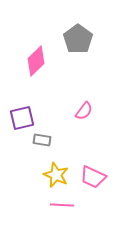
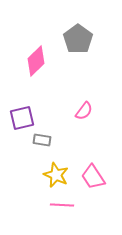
pink trapezoid: rotated 32 degrees clockwise
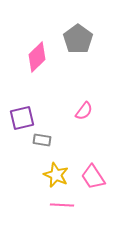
pink diamond: moved 1 px right, 4 px up
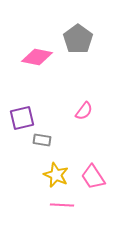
pink diamond: rotated 56 degrees clockwise
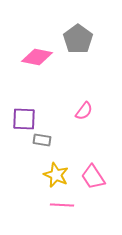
purple square: moved 2 px right, 1 px down; rotated 15 degrees clockwise
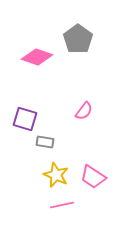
pink diamond: rotated 8 degrees clockwise
purple square: moved 1 px right; rotated 15 degrees clockwise
gray rectangle: moved 3 px right, 2 px down
pink trapezoid: rotated 24 degrees counterclockwise
pink line: rotated 15 degrees counterclockwise
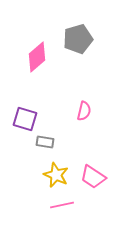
gray pentagon: rotated 20 degrees clockwise
pink diamond: rotated 60 degrees counterclockwise
pink semicircle: rotated 24 degrees counterclockwise
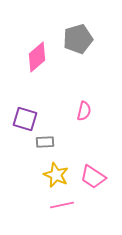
gray rectangle: rotated 12 degrees counterclockwise
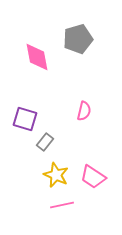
pink diamond: rotated 60 degrees counterclockwise
gray rectangle: rotated 48 degrees counterclockwise
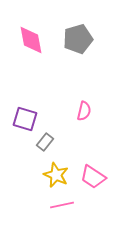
pink diamond: moved 6 px left, 17 px up
